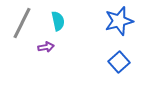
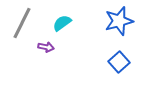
cyan semicircle: moved 4 px right, 2 px down; rotated 114 degrees counterclockwise
purple arrow: rotated 21 degrees clockwise
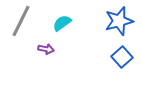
gray line: moved 1 px left, 2 px up
purple arrow: moved 2 px down
blue square: moved 3 px right, 5 px up
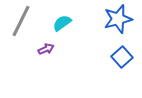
blue star: moved 1 px left, 2 px up
purple arrow: rotated 35 degrees counterclockwise
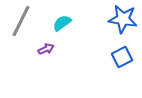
blue star: moved 5 px right; rotated 24 degrees clockwise
blue square: rotated 15 degrees clockwise
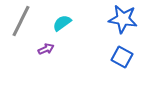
blue square: rotated 35 degrees counterclockwise
